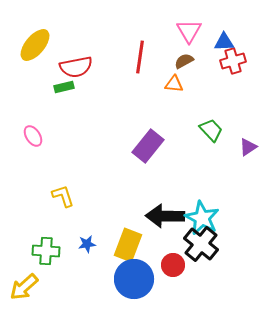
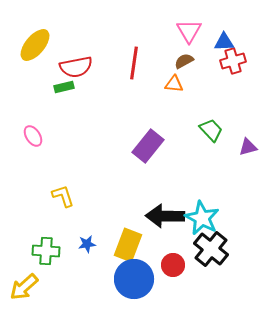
red line: moved 6 px left, 6 px down
purple triangle: rotated 18 degrees clockwise
black cross: moved 10 px right, 5 px down
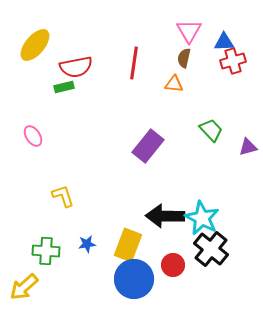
brown semicircle: moved 3 px up; rotated 48 degrees counterclockwise
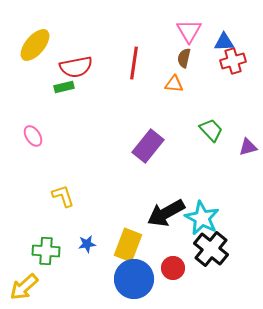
black arrow: moved 1 px right, 3 px up; rotated 30 degrees counterclockwise
red circle: moved 3 px down
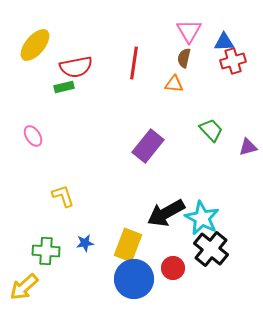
blue star: moved 2 px left, 1 px up
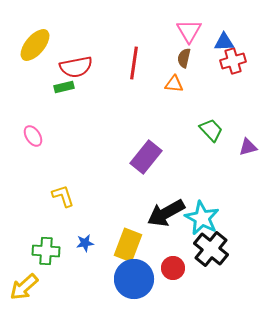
purple rectangle: moved 2 px left, 11 px down
